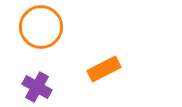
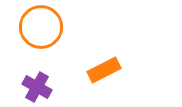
orange rectangle: moved 1 px down
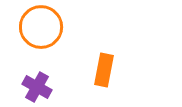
orange rectangle: rotated 52 degrees counterclockwise
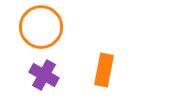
purple cross: moved 7 px right, 12 px up
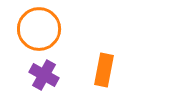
orange circle: moved 2 px left, 2 px down
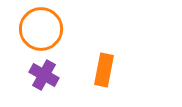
orange circle: moved 2 px right
